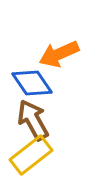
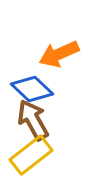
blue diamond: moved 6 px down; rotated 12 degrees counterclockwise
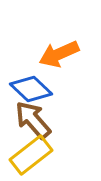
blue diamond: moved 1 px left
brown arrow: rotated 12 degrees counterclockwise
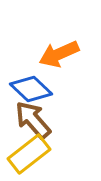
yellow rectangle: moved 2 px left, 1 px up
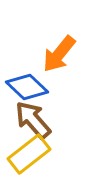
orange arrow: rotated 27 degrees counterclockwise
blue diamond: moved 4 px left, 2 px up
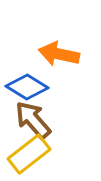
orange arrow: rotated 63 degrees clockwise
blue diamond: rotated 12 degrees counterclockwise
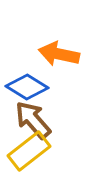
yellow rectangle: moved 3 px up
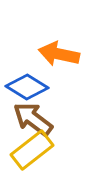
brown arrow: moved 1 px up; rotated 12 degrees counterclockwise
yellow rectangle: moved 3 px right, 1 px up
